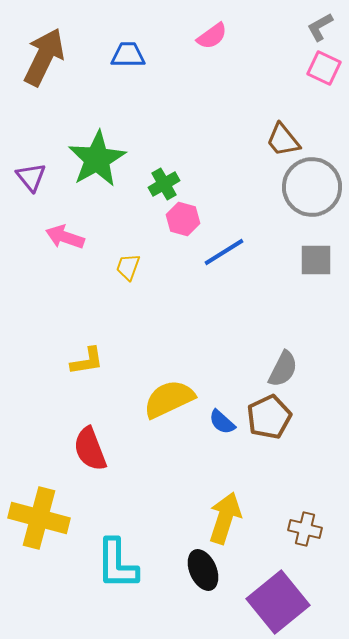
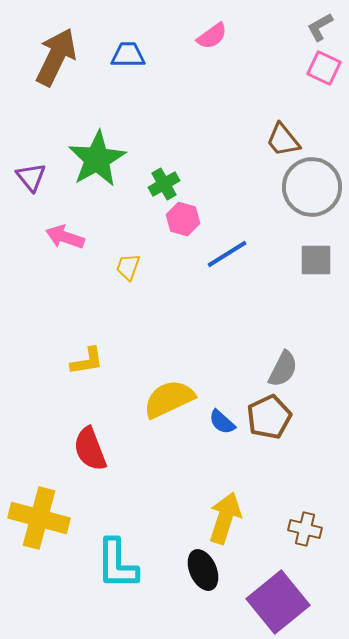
brown arrow: moved 12 px right
blue line: moved 3 px right, 2 px down
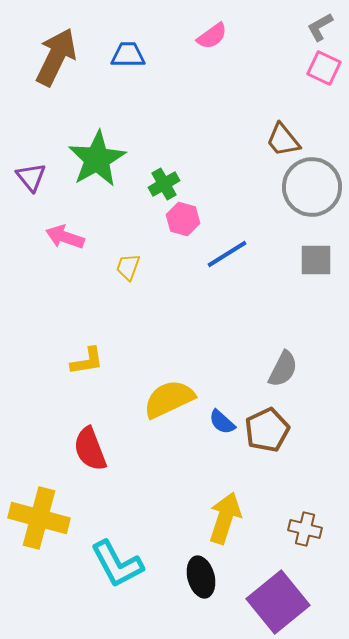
brown pentagon: moved 2 px left, 13 px down
cyan L-shape: rotated 28 degrees counterclockwise
black ellipse: moved 2 px left, 7 px down; rotated 9 degrees clockwise
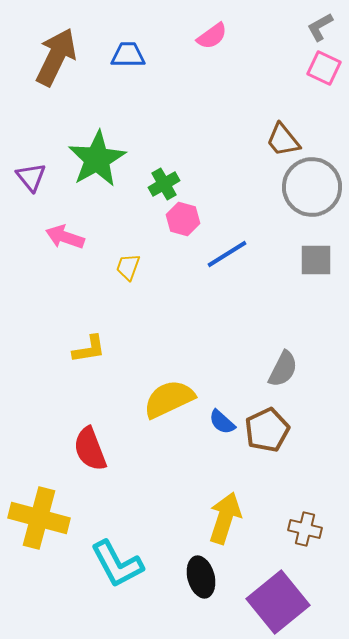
yellow L-shape: moved 2 px right, 12 px up
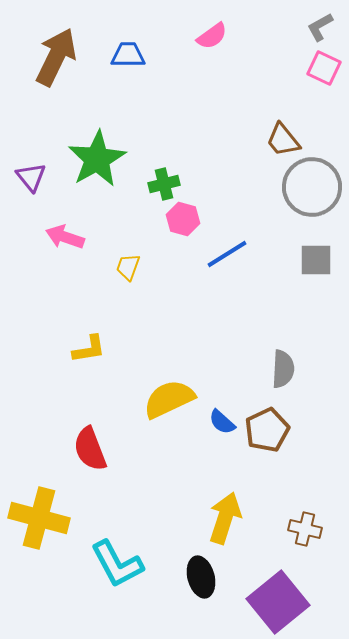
green cross: rotated 16 degrees clockwise
gray semicircle: rotated 24 degrees counterclockwise
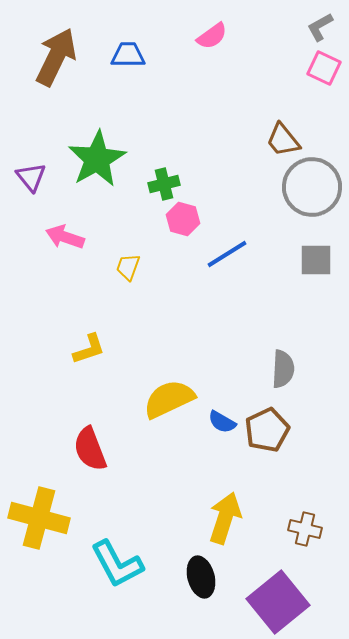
yellow L-shape: rotated 9 degrees counterclockwise
blue semicircle: rotated 12 degrees counterclockwise
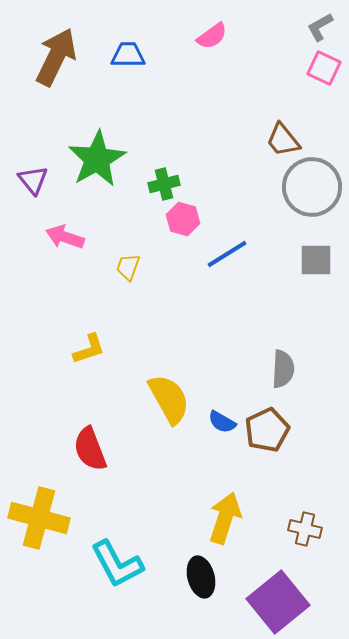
purple triangle: moved 2 px right, 3 px down
yellow semicircle: rotated 86 degrees clockwise
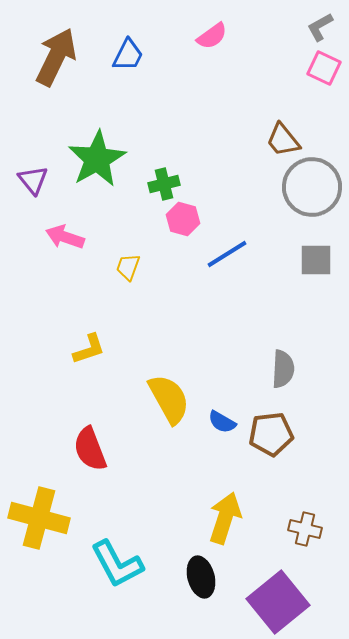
blue trapezoid: rotated 117 degrees clockwise
brown pentagon: moved 4 px right, 4 px down; rotated 18 degrees clockwise
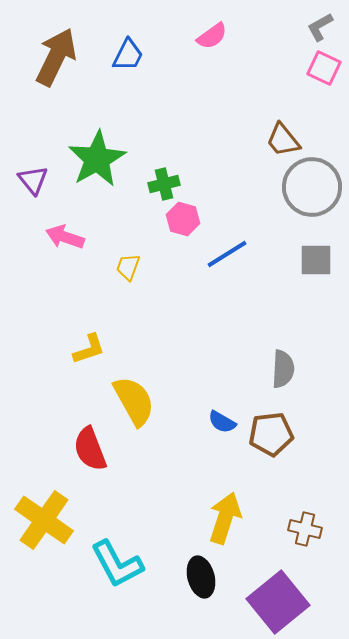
yellow semicircle: moved 35 px left, 2 px down
yellow cross: moved 5 px right, 2 px down; rotated 20 degrees clockwise
